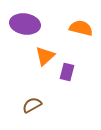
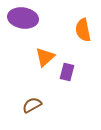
purple ellipse: moved 2 px left, 6 px up
orange semicircle: moved 2 px right, 2 px down; rotated 115 degrees counterclockwise
orange triangle: moved 1 px down
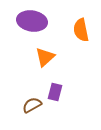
purple ellipse: moved 9 px right, 3 px down
orange semicircle: moved 2 px left
purple rectangle: moved 12 px left, 20 px down
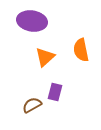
orange semicircle: moved 20 px down
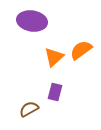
orange semicircle: rotated 65 degrees clockwise
orange triangle: moved 9 px right
brown semicircle: moved 3 px left, 4 px down
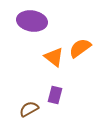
orange semicircle: moved 1 px left, 2 px up
orange triangle: rotated 40 degrees counterclockwise
purple rectangle: moved 3 px down
